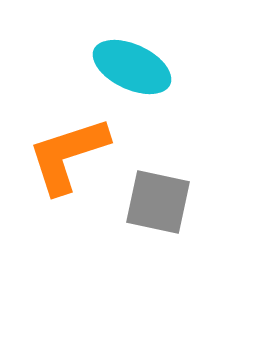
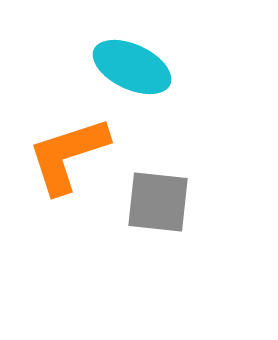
gray square: rotated 6 degrees counterclockwise
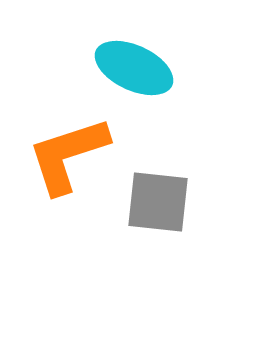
cyan ellipse: moved 2 px right, 1 px down
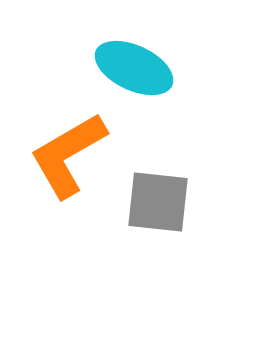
orange L-shape: rotated 12 degrees counterclockwise
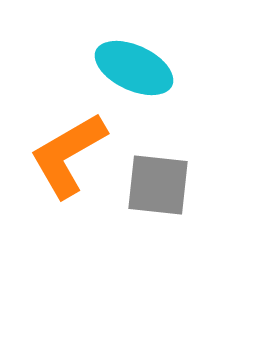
gray square: moved 17 px up
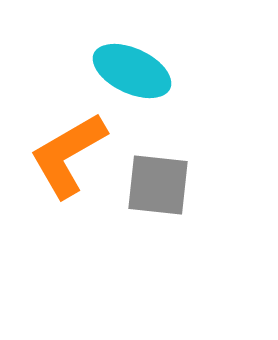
cyan ellipse: moved 2 px left, 3 px down
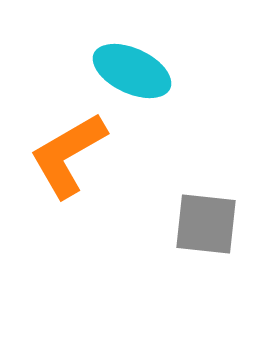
gray square: moved 48 px right, 39 px down
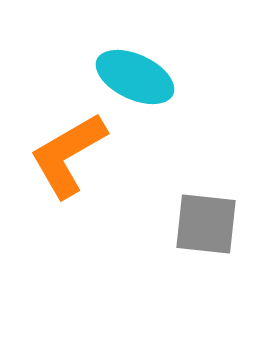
cyan ellipse: moved 3 px right, 6 px down
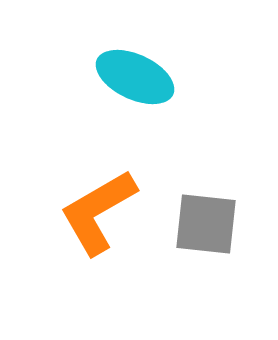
orange L-shape: moved 30 px right, 57 px down
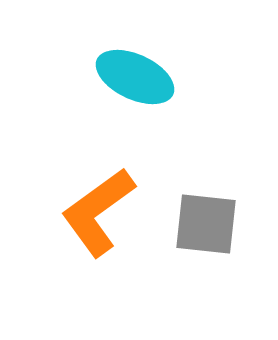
orange L-shape: rotated 6 degrees counterclockwise
